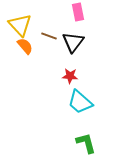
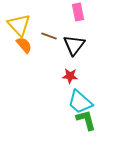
yellow triangle: moved 1 px left
black triangle: moved 1 px right, 3 px down
orange semicircle: moved 1 px left, 1 px up
green L-shape: moved 23 px up
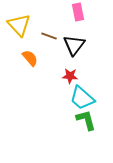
orange semicircle: moved 6 px right, 13 px down
cyan trapezoid: moved 2 px right, 4 px up
